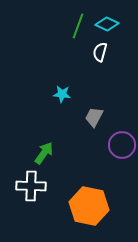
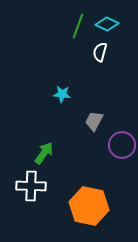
gray trapezoid: moved 4 px down
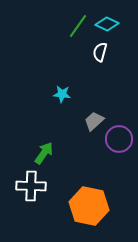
green line: rotated 15 degrees clockwise
gray trapezoid: rotated 20 degrees clockwise
purple circle: moved 3 px left, 6 px up
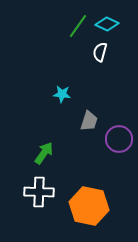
gray trapezoid: moved 5 px left; rotated 150 degrees clockwise
white cross: moved 8 px right, 6 px down
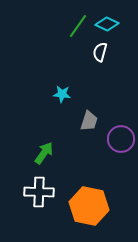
purple circle: moved 2 px right
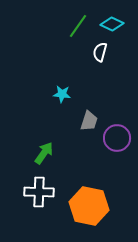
cyan diamond: moved 5 px right
purple circle: moved 4 px left, 1 px up
